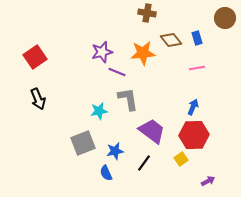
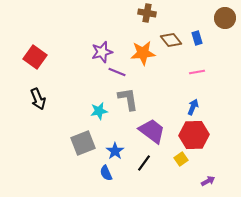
red square: rotated 20 degrees counterclockwise
pink line: moved 4 px down
blue star: rotated 24 degrees counterclockwise
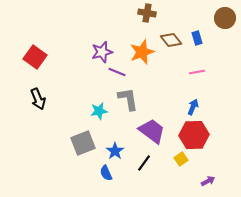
orange star: moved 1 px left, 1 px up; rotated 15 degrees counterclockwise
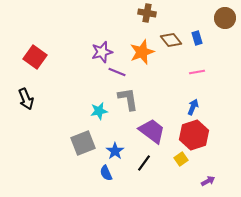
black arrow: moved 12 px left
red hexagon: rotated 16 degrees counterclockwise
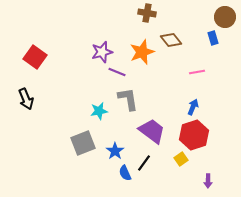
brown circle: moved 1 px up
blue rectangle: moved 16 px right
blue semicircle: moved 19 px right
purple arrow: rotated 120 degrees clockwise
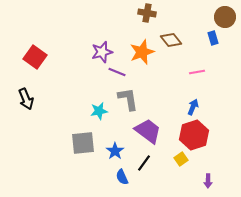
purple trapezoid: moved 4 px left
gray square: rotated 15 degrees clockwise
blue semicircle: moved 3 px left, 4 px down
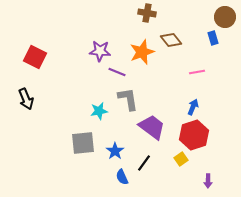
purple star: moved 2 px left, 1 px up; rotated 20 degrees clockwise
red square: rotated 10 degrees counterclockwise
purple trapezoid: moved 4 px right, 4 px up
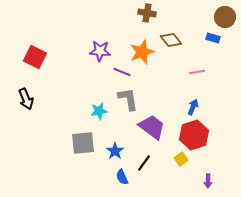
blue rectangle: rotated 56 degrees counterclockwise
purple line: moved 5 px right
